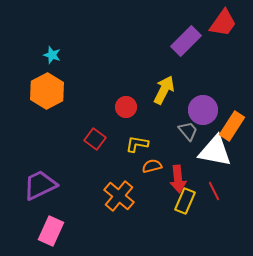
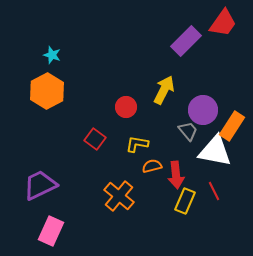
red arrow: moved 2 px left, 4 px up
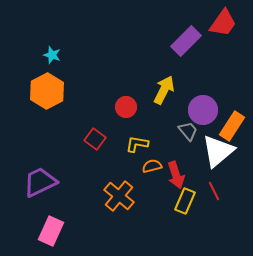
white triangle: moved 3 px right; rotated 51 degrees counterclockwise
red arrow: rotated 12 degrees counterclockwise
purple trapezoid: moved 3 px up
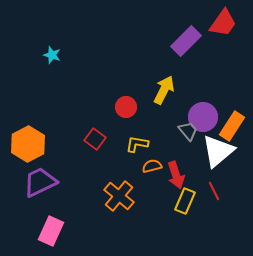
orange hexagon: moved 19 px left, 53 px down
purple circle: moved 7 px down
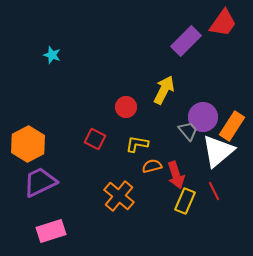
red square: rotated 10 degrees counterclockwise
pink rectangle: rotated 48 degrees clockwise
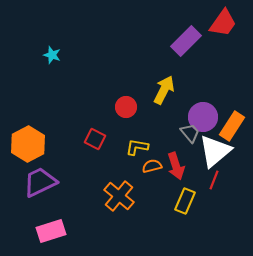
gray trapezoid: moved 2 px right, 2 px down
yellow L-shape: moved 3 px down
white triangle: moved 3 px left
red arrow: moved 9 px up
red line: moved 11 px up; rotated 48 degrees clockwise
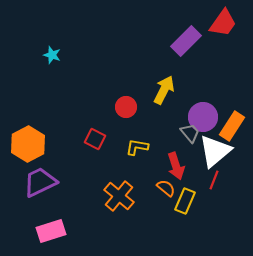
orange semicircle: moved 14 px right, 22 px down; rotated 54 degrees clockwise
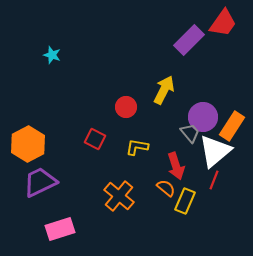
purple rectangle: moved 3 px right, 1 px up
pink rectangle: moved 9 px right, 2 px up
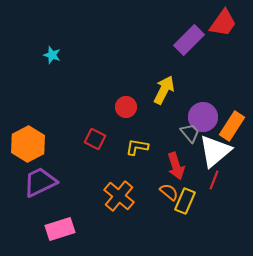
orange semicircle: moved 3 px right, 4 px down
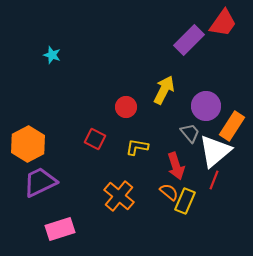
purple circle: moved 3 px right, 11 px up
